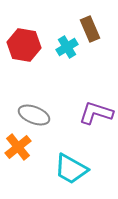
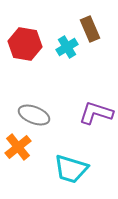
red hexagon: moved 1 px right, 1 px up
cyan trapezoid: rotated 12 degrees counterclockwise
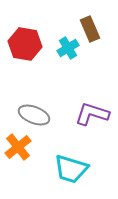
cyan cross: moved 1 px right, 1 px down
purple L-shape: moved 4 px left, 1 px down
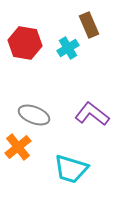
brown rectangle: moved 1 px left, 4 px up
red hexagon: moved 1 px up
purple L-shape: rotated 20 degrees clockwise
